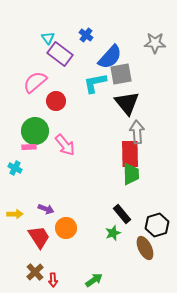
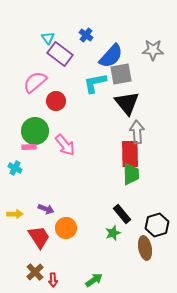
gray star: moved 2 px left, 7 px down
blue semicircle: moved 1 px right, 1 px up
brown ellipse: rotated 15 degrees clockwise
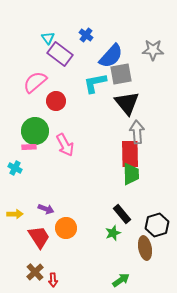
pink arrow: rotated 10 degrees clockwise
green arrow: moved 27 px right
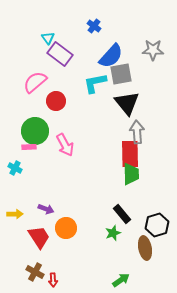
blue cross: moved 8 px right, 9 px up
brown cross: rotated 18 degrees counterclockwise
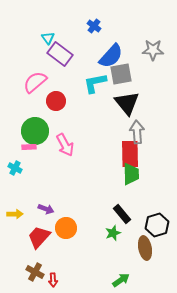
red trapezoid: rotated 105 degrees counterclockwise
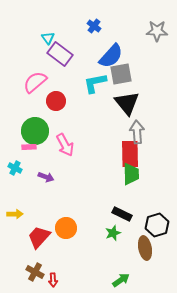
gray star: moved 4 px right, 19 px up
purple arrow: moved 32 px up
black rectangle: rotated 24 degrees counterclockwise
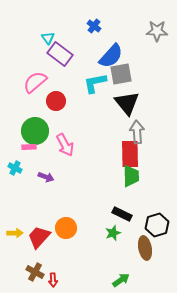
green trapezoid: moved 2 px down
yellow arrow: moved 19 px down
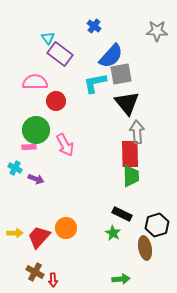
pink semicircle: rotated 40 degrees clockwise
green circle: moved 1 px right, 1 px up
purple arrow: moved 10 px left, 2 px down
green star: rotated 21 degrees counterclockwise
green arrow: moved 1 px up; rotated 30 degrees clockwise
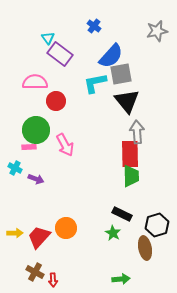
gray star: rotated 15 degrees counterclockwise
black triangle: moved 2 px up
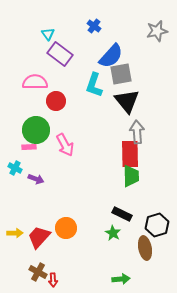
cyan triangle: moved 4 px up
cyan L-shape: moved 1 px left, 2 px down; rotated 60 degrees counterclockwise
brown cross: moved 3 px right
